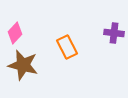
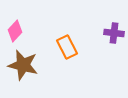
pink diamond: moved 2 px up
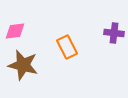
pink diamond: rotated 40 degrees clockwise
